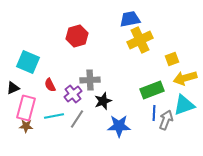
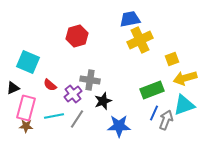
gray cross: rotated 12 degrees clockwise
red semicircle: rotated 24 degrees counterclockwise
blue line: rotated 21 degrees clockwise
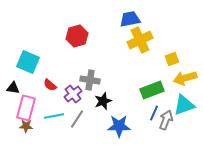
black triangle: rotated 32 degrees clockwise
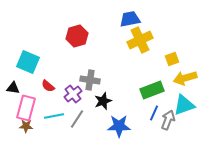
red semicircle: moved 2 px left, 1 px down
gray arrow: moved 2 px right
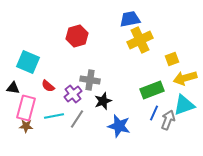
blue star: rotated 15 degrees clockwise
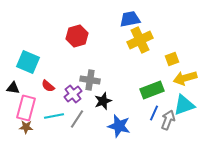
brown star: moved 1 px down
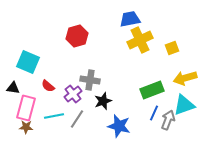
yellow square: moved 11 px up
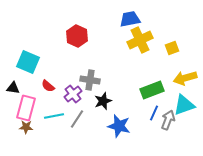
red hexagon: rotated 20 degrees counterclockwise
